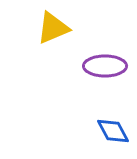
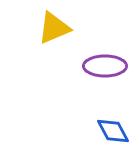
yellow triangle: moved 1 px right
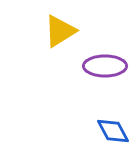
yellow triangle: moved 6 px right, 3 px down; rotated 9 degrees counterclockwise
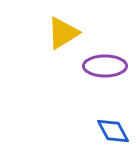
yellow triangle: moved 3 px right, 2 px down
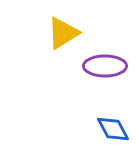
blue diamond: moved 2 px up
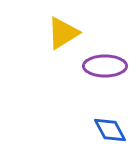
blue diamond: moved 3 px left, 1 px down
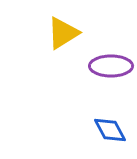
purple ellipse: moved 6 px right
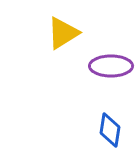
blue diamond: rotated 36 degrees clockwise
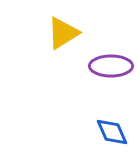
blue diamond: moved 2 px right, 2 px down; rotated 32 degrees counterclockwise
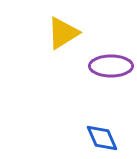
blue diamond: moved 10 px left, 6 px down
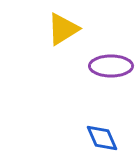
yellow triangle: moved 4 px up
